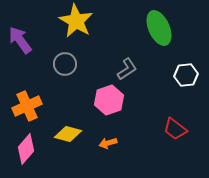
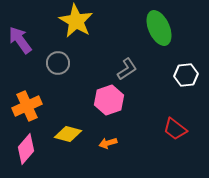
gray circle: moved 7 px left, 1 px up
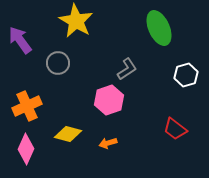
white hexagon: rotated 10 degrees counterclockwise
pink diamond: rotated 16 degrees counterclockwise
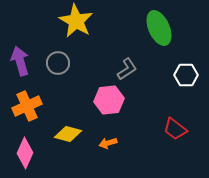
purple arrow: moved 21 px down; rotated 20 degrees clockwise
white hexagon: rotated 15 degrees clockwise
pink hexagon: rotated 12 degrees clockwise
pink diamond: moved 1 px left, 4 px down
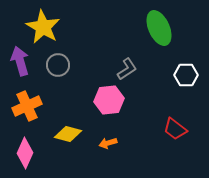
yellow star: moved 33 px left, 6 px down
gray circle: moved 2 px down
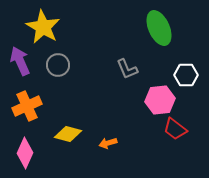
purple arrow: rotated 8 degrees counterclockwise
gray L-shape: rotated 100 degrees clockwise
pink hexagon: moved 51 px right
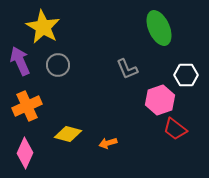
pink hexagon: rotated 12 degrees counterclockwise
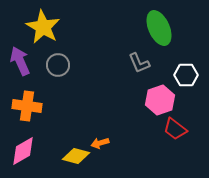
gray L-shape: moved 12 px right, 6 px up
orange cross: rotated 32 degrees clockwise
yellow diamond: moved 8 px right, 22 px down
orange arrow: moved 8 px left
pink diamond: moved 2 px left, 2 px up; rotated 36 degrees clockwise
